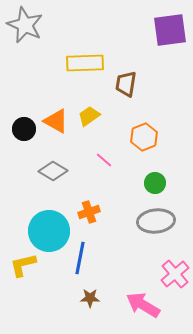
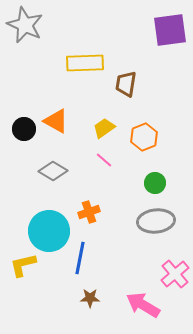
yellow trapezoid: moved 15 px right, 12 px down
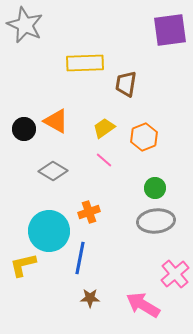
green circle: moved 5 px down
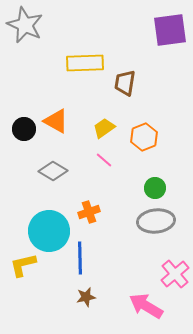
brown trapezoid: moved 1 px left, 1 px up
blue line: rotated 12 degrees counterclockwise
brown star: moved 4 px left, 1 px up; rotated 12 degrees counterclockwise
pink arrow: moved 3 px right, 1 px down
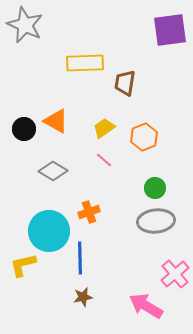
brown star: moved 3 px left
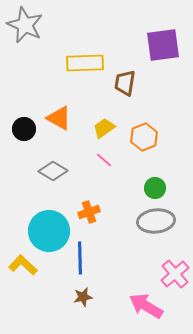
purple square: moved 7 px left, 15 px down
orange triangle: moved 3 px right, 3 px up
yellow L-shape: rotated 56 degrees clockwise
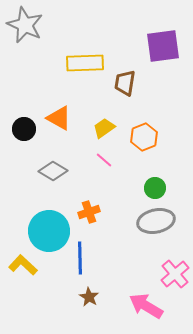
purple square: moved 1 px down
gray ellipse: rotated 6 degrees counterclockwise
brown star: moved 6 px right; rotated 30 degrees counterclockwise
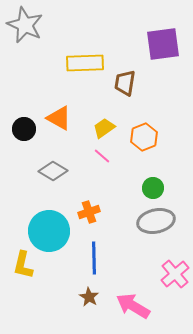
purple square: moved 2 px up
pink line: moved 2 px left, 4 px up
green circle: moved 2 px left
blue line: moved 14 px right
yellow L-shape: rotated 120 degrees counterclockwise
pink arrow: moved 13 px left
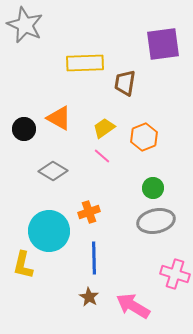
pink cross: rotated 32 degrees counterclockwise
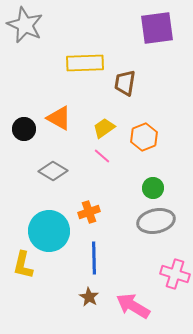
purple square: moved 6 px left, 16 px up
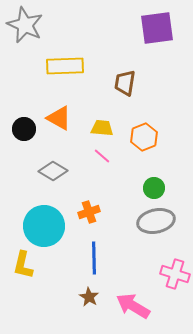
yellow rectangle: moved 20 px left, 3 px down
yellow trapezoid: moved 2 px left; rotated 40 degrees clockwise
green circle: moved 1 px right
cyan circle: moved 5 px left, 5 px up
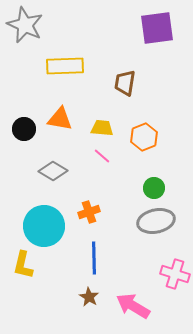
orange triangle: moved 1 px right, 1 px down; rotated 20 degrees counterclockwise
